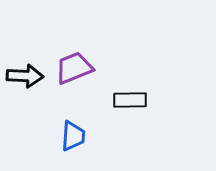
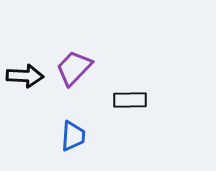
purple trapezoid: rotated 24 degrees counterclockwise
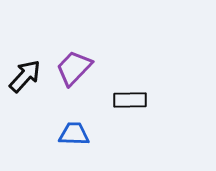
black arrow: rotated 51 degrees counterclockwise
blue trapezoid: moved 1 px right, 2 px up; rotated 92 degrees counterclockwise
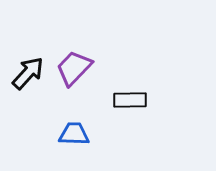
black arrow: moved 3 px right, 3 px up
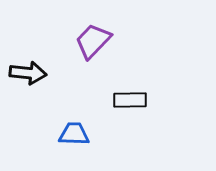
purple trapezoid: moved 19 px right, 27 px up
black arrow: rotated 54 degrees clockwise
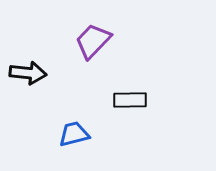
blue trapezoid: rotated 16 degrees counterclockwise
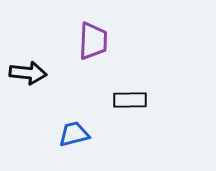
purple trapezoid: rotated 138 degrees clockwise
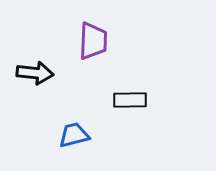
black arrow: moved 7 px right
blue trapezoid: moved 1 px down
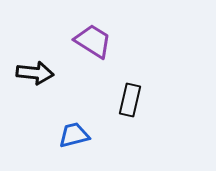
purple trapezoid: rotated 60 degrees counterclockwise
black rectangle: rotated 76 degrees counterclockwise
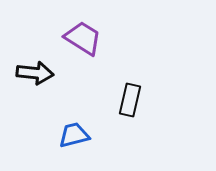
purple trapezoid: moved 10 px left, 3 px up
